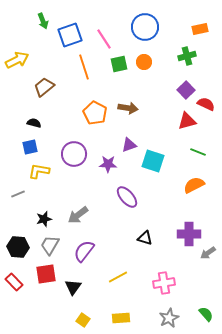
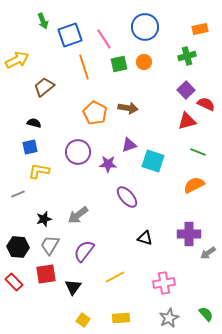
purple circle at (74, 154): moved 4 px right, 2 px up
yellow line at (118, 277): moved 3 px left
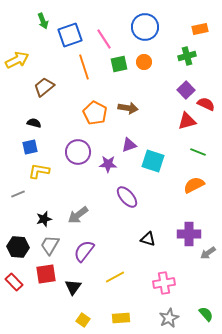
black triangle at (145, 238): moved 3 px right, 1 px down
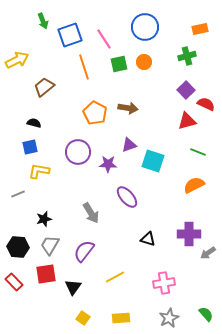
gray arrow at (78, 215): moved 13 px right, 2 px up; rotated 85 degrees counterclockwise
yellow square at (83, 320): moved 2 px up
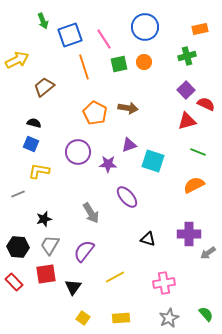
blue square at (30, 147): moved 1 px right, 3 px up; rotated 35 degrees clockwise
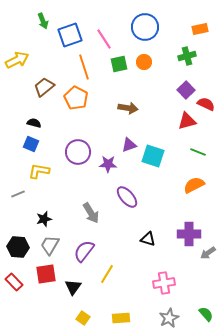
orange pentagon at (95, 113): moved 19 px left, 15 px up
cyan square at (153, 161): moved 5 px up
yellow line at (115, 277): moved 8 px left, 3 px up; rotated 30 degrees counterclockwise
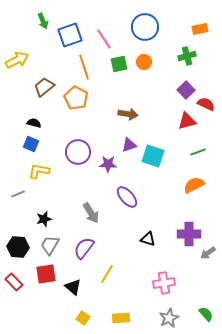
brown arrow at (128, 108): moved 6 px down
green line at (198, 152): rotated 42 degrees counterclockwise
purple semicircle at (84, 251): moved 3 px up
black triangle at (73, 287): rotated 24 degrees counterclockwise
